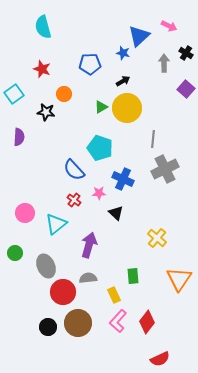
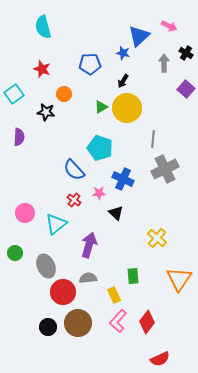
black arrow: rotated 152 degrees clockwise
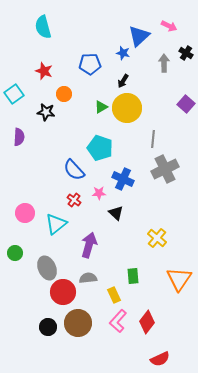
red star: moved 2 px right, 2 px down
purple square: moved 15 px down
gray ellipse: moved 1 px right, 2 px down
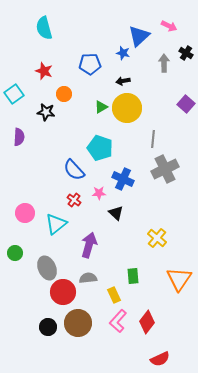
cyan semicircle: moved 1 px right, 1 px down
black arrow: rotated 48 degrees clockwise
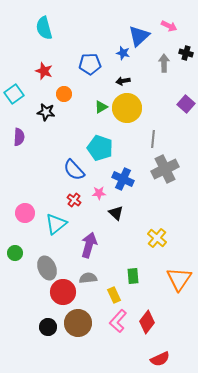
black cross: rotated 16 degrees counterclockwise
